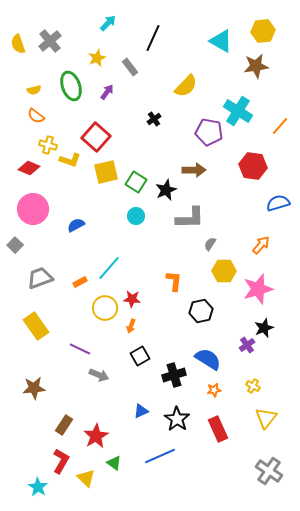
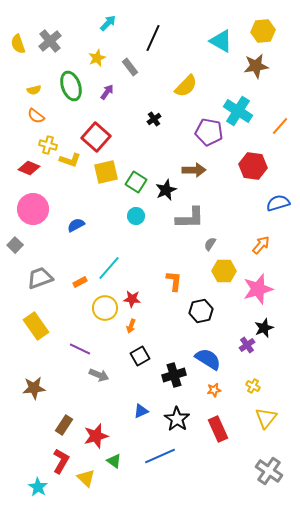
red star at (96, 436): rotated 15 degrees clockwise
green triangle at (114, 463): moved 2 px up
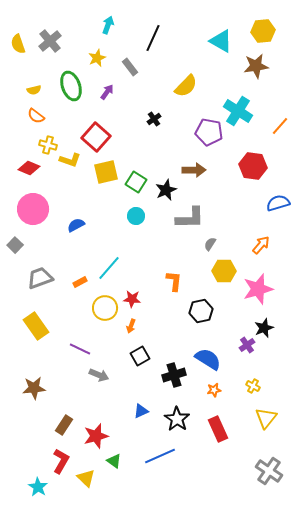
cyan arrow at (108, 23): moved 2 px down; rotated 24 degrees counterclockwise
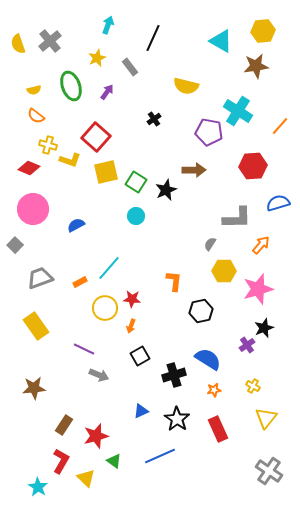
yellow semicircle at (186, 86): rotated 60 degrees clockwise
red hexagon at (253, 166): rotated 12 degrees counterclockwise
gray L-shape at (190, 218): moved 47 px right
purple line at (80, 349): moved 4 px right
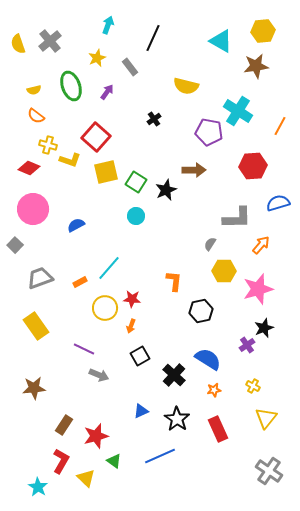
orange line at (280, 126): rotated 12 degrees counterclockwise
black cross at (174, 375): rotated 30 degrees counterclockwise
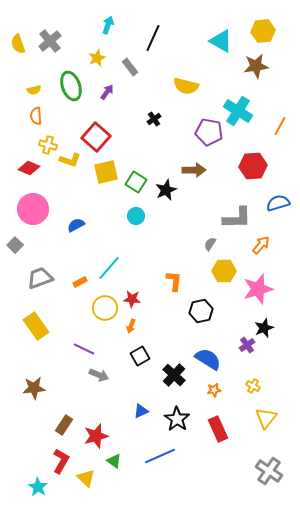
orange semicircle at (36, 116): rotated 48 degrees clockwise
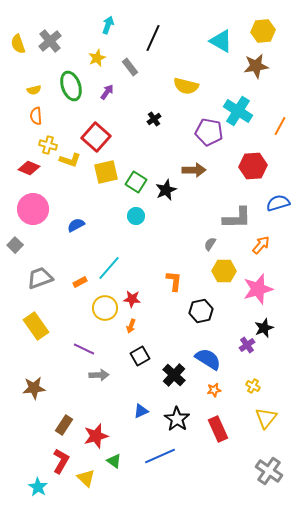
gray arrow at (99, 375): rotated 24 degrees counterclockwise
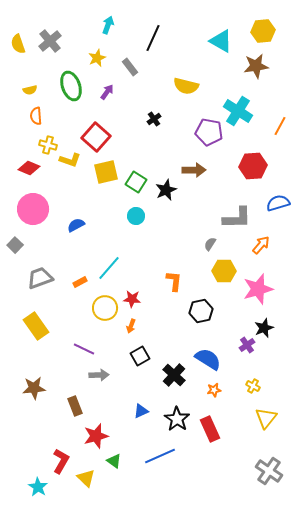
yellow semicircle at (34, 90): moved 4 px left
brown rectangle at (64, 425): moved 11 px right, 19 px up; rotated 54 degrees counterclockwise
red rectangle at (218, 429): moved 8 px left
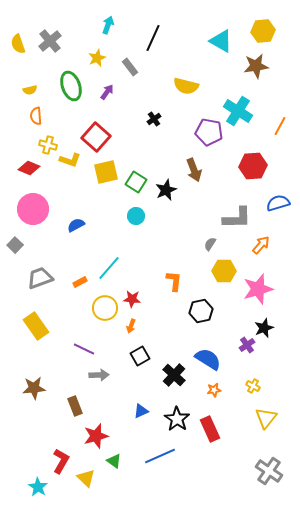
brown arrow at (194, 170): rotated 70 degrees clockwise
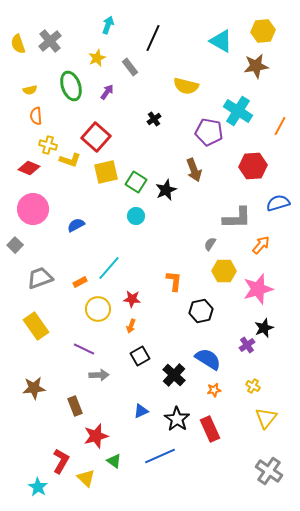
yellow circle at (105, 308): moved 7 px left, 1 px down
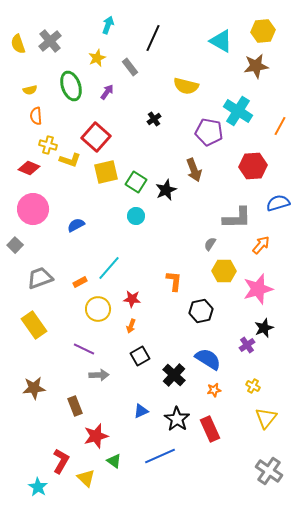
yellow rectangle at (36, 326): moved 2 px left, 1 px up
